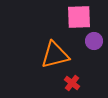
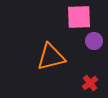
orange triangle: moved 4 px left, 2 px down
red cross: moved 18 px right; rotated 14 degrees clockwise
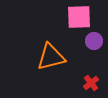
red cross: moved 1 px right
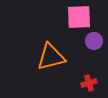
red cross: moved 2 px left; rotated 21 degrees clockwise
